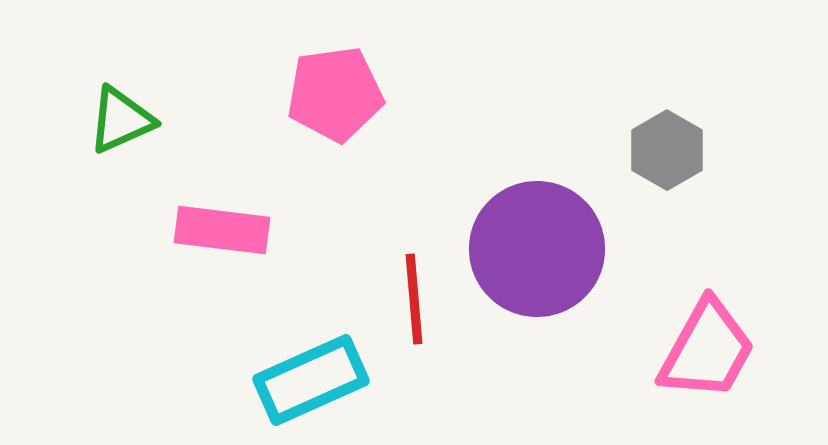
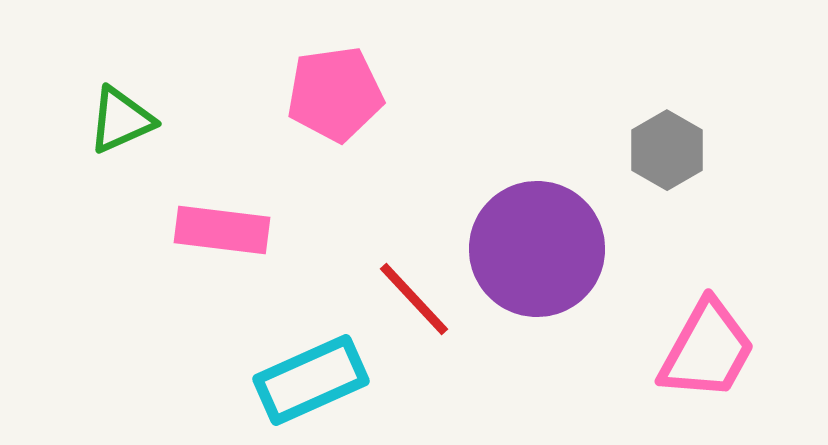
red line: rotated 38 degrees counterclockwise
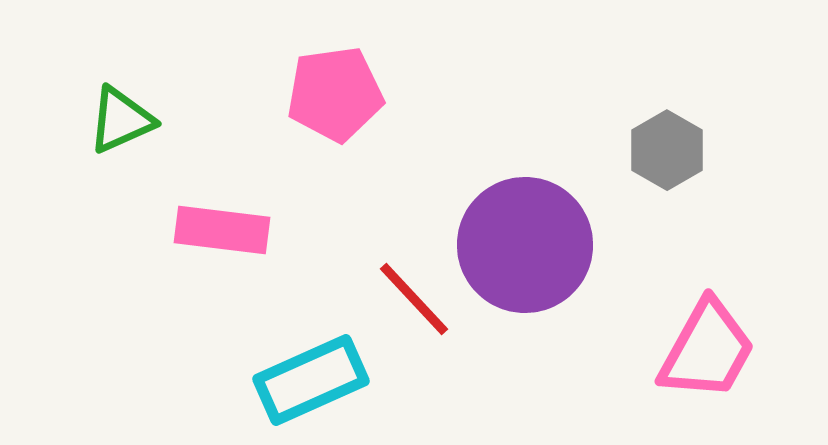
purple circle: moved 12 px left, 4 px up
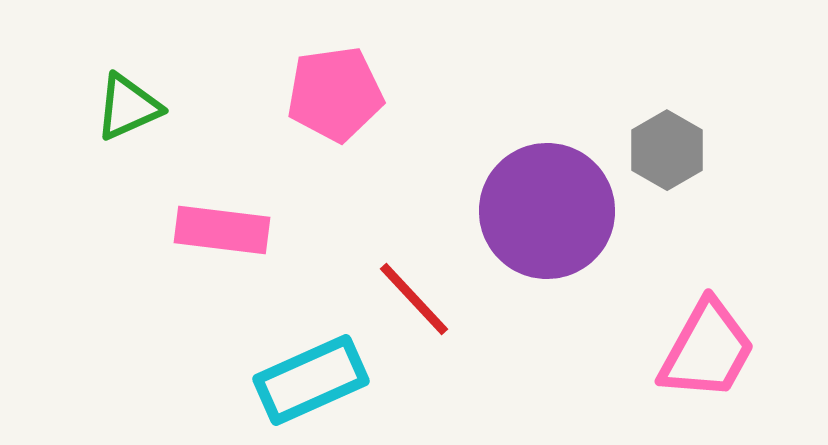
green triangle: moved 7 px right, 13 px up
purple circle: moved 22 px right, 34 px up
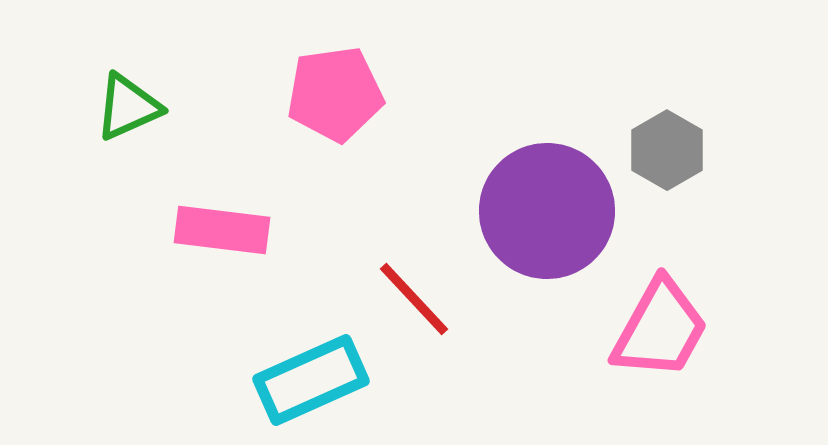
pink trapezoid: moved 47 px left, 21 px up
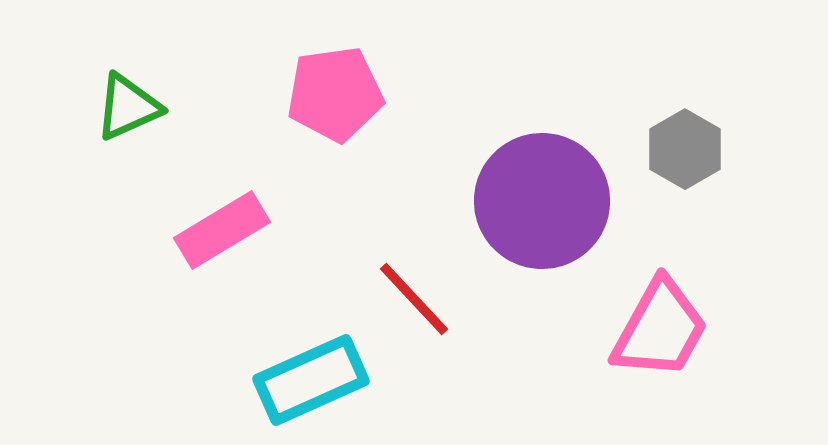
gray hexagon: moved 18 px right, 1 px up
purple circle: moved 5 px left, 10 px up
pink rectangle: rotated 38 degrees counterclockwise
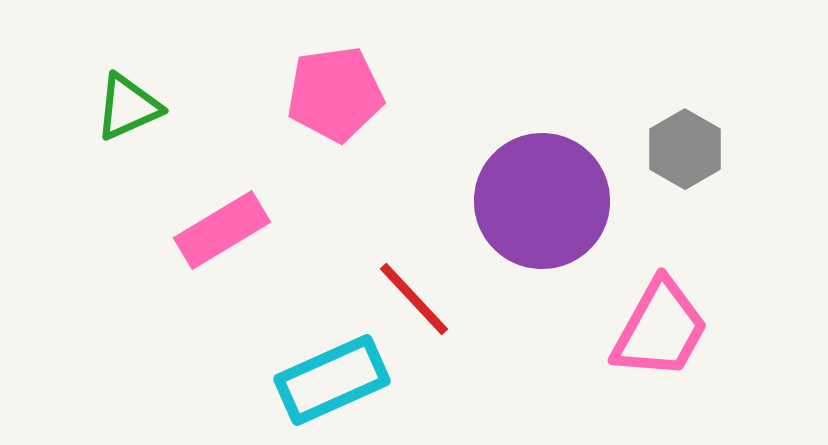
cyan rectangle: moved 21 px right
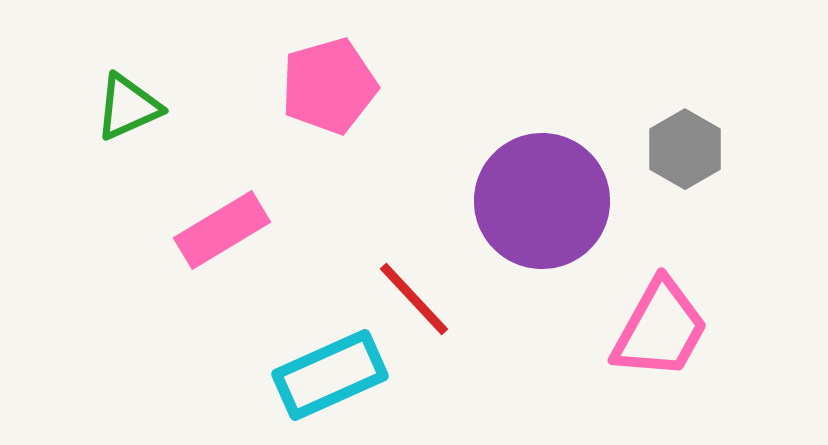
pink pentagon: moved 6 px left, 8 px up; rotated 8 degrees counterclockwise
cyan rectangle: moved 2 px left, 5 px up
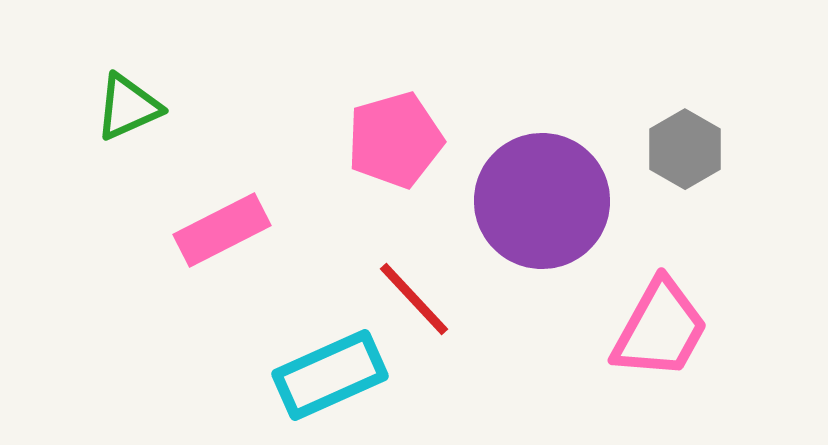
pink pentagon: moved 66 px right, 54 px down
pink rectangle: rotated 4 degrees clockwise
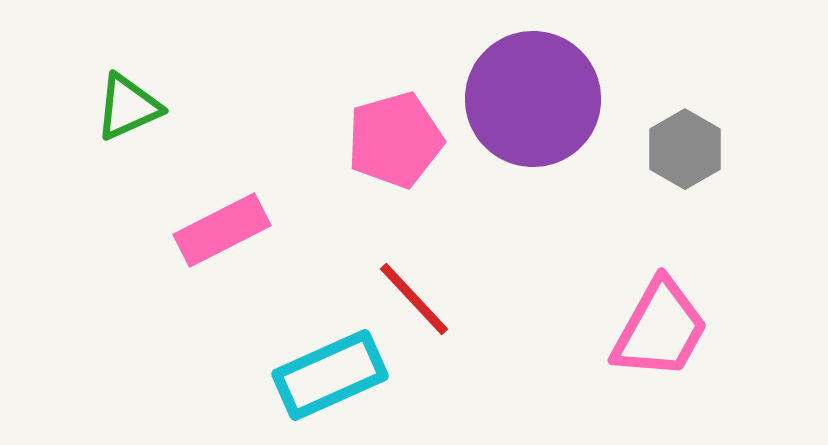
purple circle: moved 9 px left, 102 px up
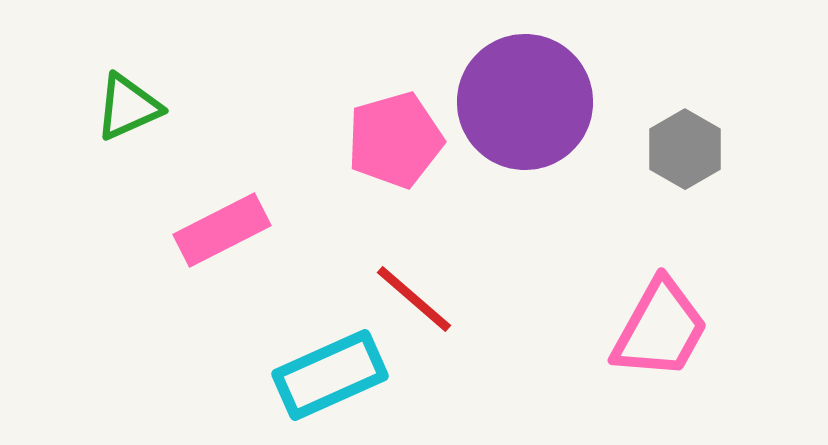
purple circle: moved 8 px left, 3 px down
red line: rotated 6 degrees counterclockwise
